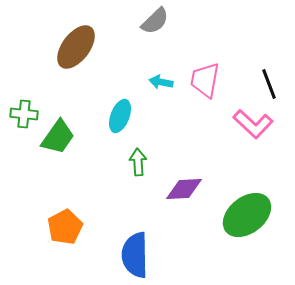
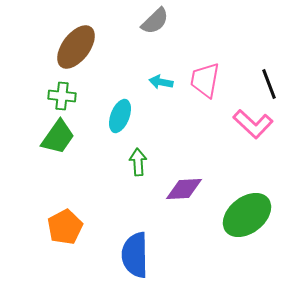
green cross: moved 38 px right, 18 px up
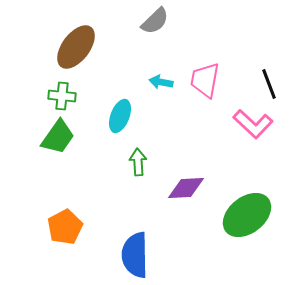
purple diamond: moved 2 px right, 1 px up
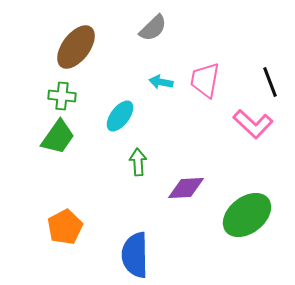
gray semicircle: moved 2 px left, 7 px down
black line: moved 1 px right, 2 px up
cyan ellipse: rotated 16 degrees clockwise
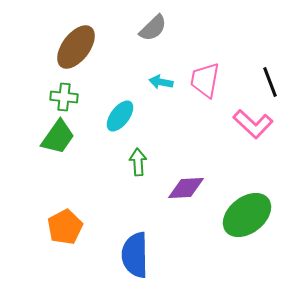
green cross: moved 2 px right, 1 px down
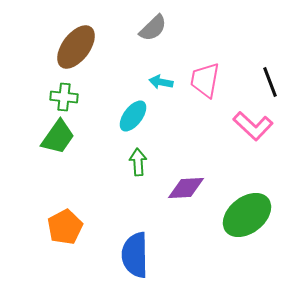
cyan ellipse: moved 13 px right
pink L-shape: moved 2 px down
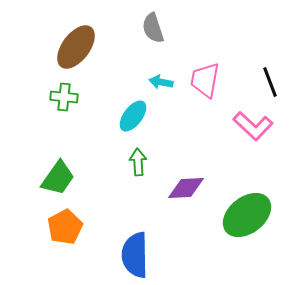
gray semicircle: rotated 116 degrees clockwise
green trapezoid: moved 41 px down
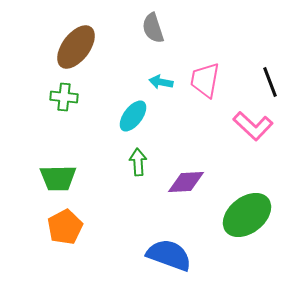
green trapezoid: rotated 54 degrees clockwise
purple diamond: moved 6 px up
blue semicircle: moved 34 px right; rotated 111 degrees clockwise
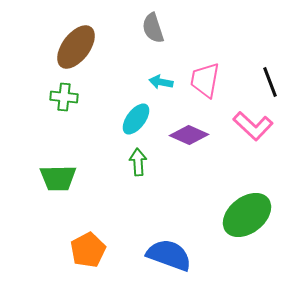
cyan ellipse: moved 3 px right, 3 px down
purple diamond: moved 3 px right, 47 px up; rotated 27 degrees clockwise
orange pentagon: moved 23 px right, 23 px down
